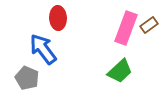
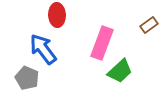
red ellipse: moved 1 px left, 3 px up
pink rectangle: moved 24 px left, 15 px down
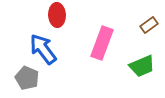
green trapezoid: moved 22 px right, 5 px up; rotated 20 degrees clockwise
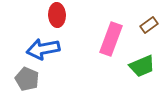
pink rectangle: moved 9 px right, 4 px up
blue arrow: rotated 64 degrees counterclockwise
gray pentagon: moved 1 px down
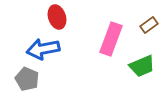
red ellipse: moved 2 px down; rotated 15 degrees counterclockwise
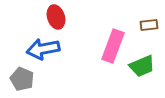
red ellipse: moved 1 px left
brown rectangle: rotated 30 degrees clockwise
pink rectangle: moved 2 px right, 7 px down
gray pentagon: moved 5 px left
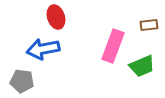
gray pentagon: moved 2 px down; rotated 15 degrees counterclockwise
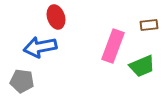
blue arrow: moved 3 px left, 2 px up
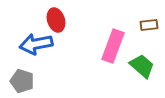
red ellipse: moved 3 px down
blue arrow: moved 4 px left, 3 px up
green trapezoid: rotated 116 degrees counterclockwise
gray pentagon: rotated 10 degrees clockwise
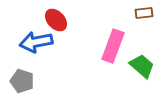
red ellipse: rotated 25 degrees counterclockwise
brown rectangle: moved 5 px left, 12 px up
blue arrow: moved 2 px up
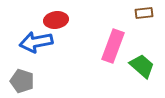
red ellipse: rotated 55 degrees counterclockwise
